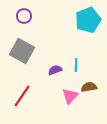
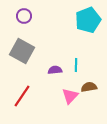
purple semicircle: rotated 16 degrees clockwise
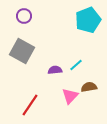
cyan line: rotated 48 degrees clockwise
red line: moved 8 px right, 9 px down
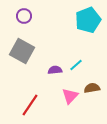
brown semicircle: moved 3 px right, 1 px down
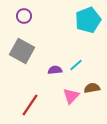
pink triangle: moved 1 px right
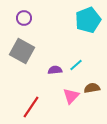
purple circle: moved 2 px down
red line: moved 1 px right, 2 px down
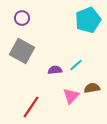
purple circle: moved 2 px left
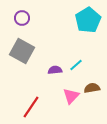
cyan pentagon: rotated 10 degrees counterclockwise
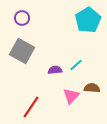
brown semicircle: rotated 14 degrees clockwise
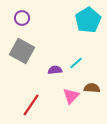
cyan line: moved 2 px up
red line: moved 2 px up
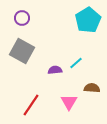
pink triangle: moved 2 px left, 6 px down; rotated 12 degrees counterclockwise
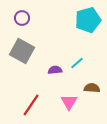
cyan pentagon: rotated 15 degrees clockwise
cyan line: moved 1 px right
